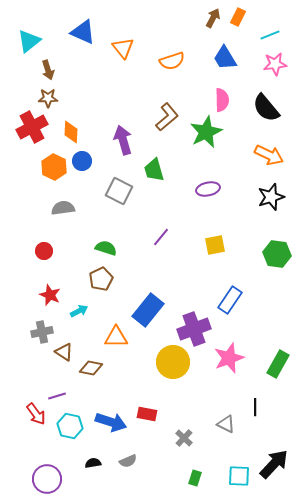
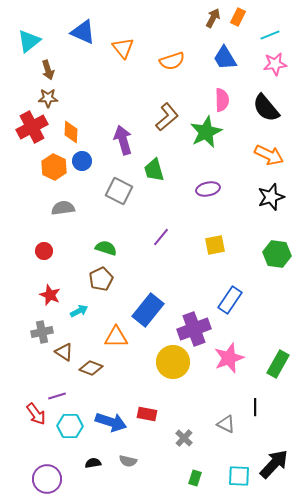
brown diamond at (91, 368): rotated 10 degrees clockwise
cyan hexagon at (70, 426): rotated 10 degrees counterclockwise
gray semicircle at (128, 461): rotated 36 degrees clockwise
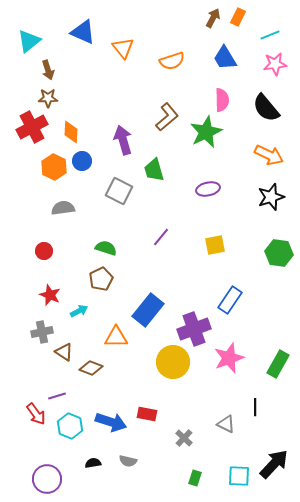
green hexagon at (277, 254): moved 2 px right, 1 px up
cyan hexagon at (70, 426): rotated 20 degrees clockwise
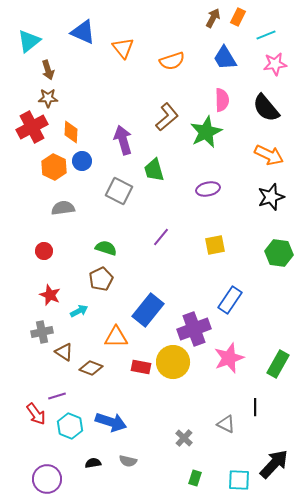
cyan line at (270, 35): moved 4 px left
red rectangle at (147, 414): moved 6 px left, 47 px up
cyan square at (239, 476): moved 4 px down
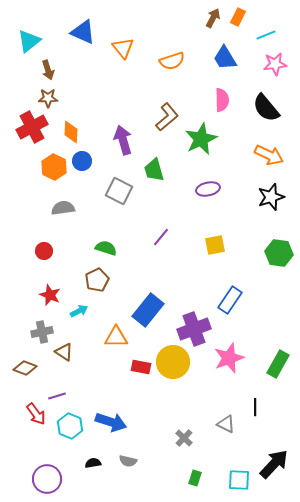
green star at (206, 132): moved 5 px left, 7 px down
brown pentagon at (101, 279): moved 4 px left, 1 px down
brown diamond at (91, 368): moved 66 px left
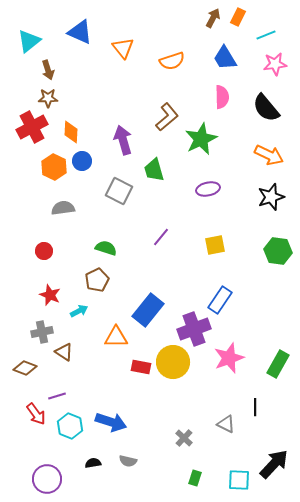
blue triangle at (83, 32): moved 3 px left
pink semicircle at (222, 100): moved 3 px up
green hexagon at (279, 253): moved 1 px left, 2 px up
blue rectangle at (230, 300): moved 10 px left
